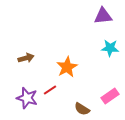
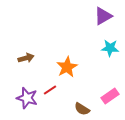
purple triangle: rotated 24 degrees counterclockwise
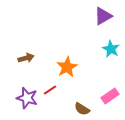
cyan star: moved 1 px right, 1 px down; rotated 24 degrees clockwise
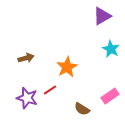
purple triangle: moved 1 px left
